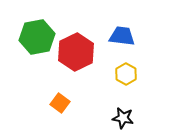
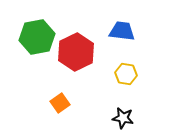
blue trapezoid: moved 5 px up
yellow hexagon: rotated 20 degrees counterclockwise
orange square: rotated 18 degrees clockwise
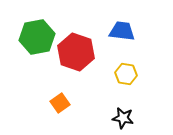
red hexagon: rotated 15 degrees counterclockwise
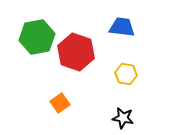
blue trapezoid: moved 4 px up
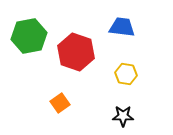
green hexagon: moved 8 px left, 1 px up
black star: moved 2 px up; rotated 10 degrees counterclockwise
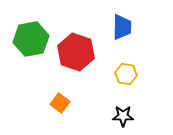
blue trapezoid: rotated 84 degrees clockwise
green hexagon: moved 2 px right, 3 px down
orange square: rotated 18 degrees counterclockwise
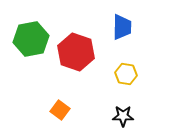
orange square: moved 7 px down
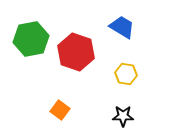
blue trapezoid: rotated 60 degrees counterclockwise
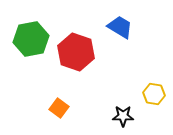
blue trapezoid: moved 2 px left
yellow hexagon: moved 28 px right, 20 px down
orange square: moved 1 px left, 2 px up
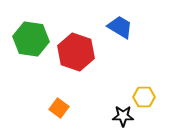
green hexagon: rotated 20 degrees clockwise
yellow hexagon: moved 10 px left, 3 px down; rotated 10 degrees counterclockwise
